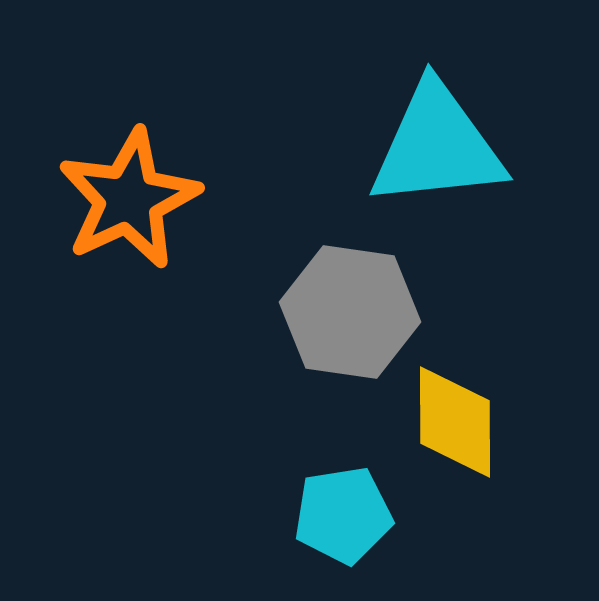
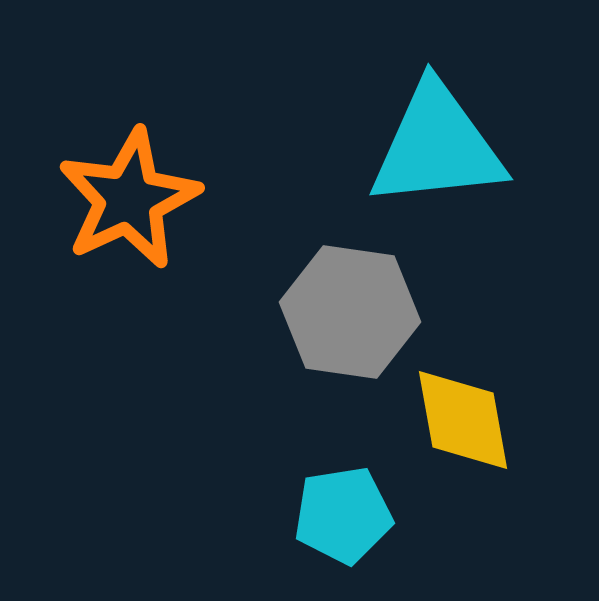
yellow diamond: moved 8 px right, 2 px up; rotated 10 degrees counterclockwise
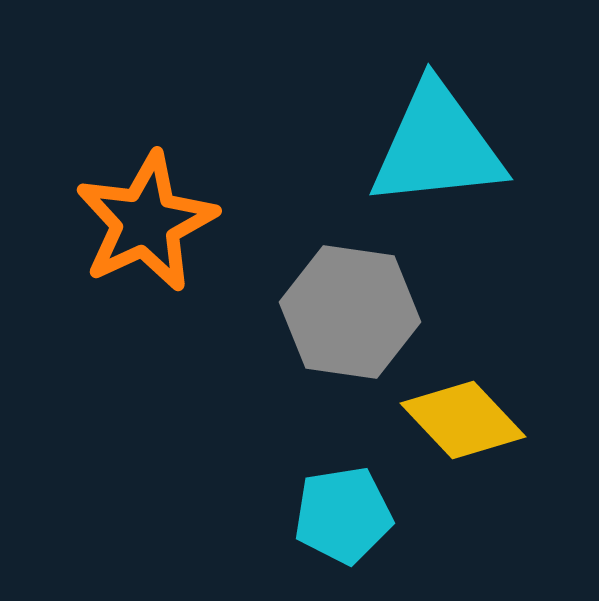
orange star: moved 17 px right, 23 px down
yellow diamond: rotated 33 degrees counterclockwise
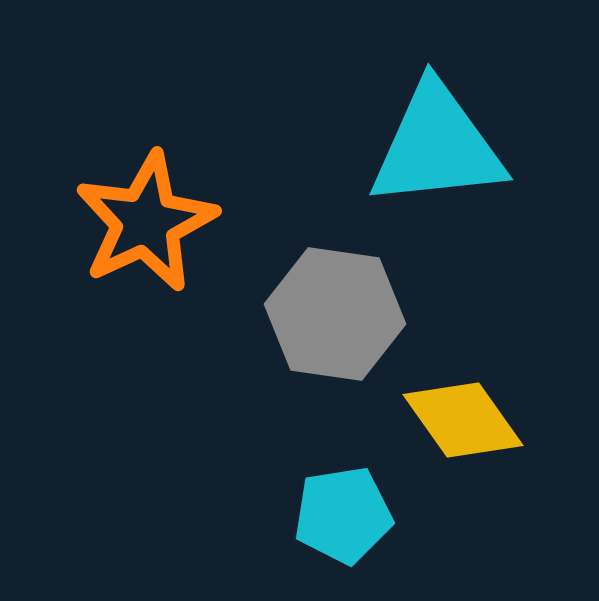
gray hexagon: moved 15 px left, 2 px down
yellow diamond: rotated 8 degrees clockwise
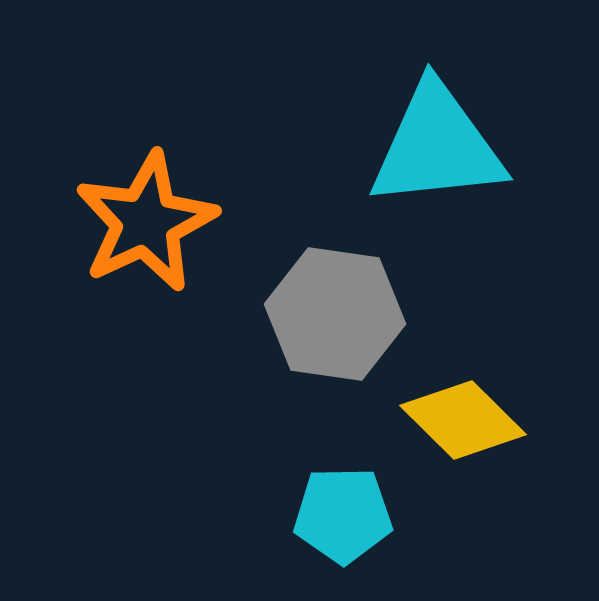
yellow diamond: rotated 10 degrees counterclockwise
cyan pentagon: rotated 8 degrees clockwise
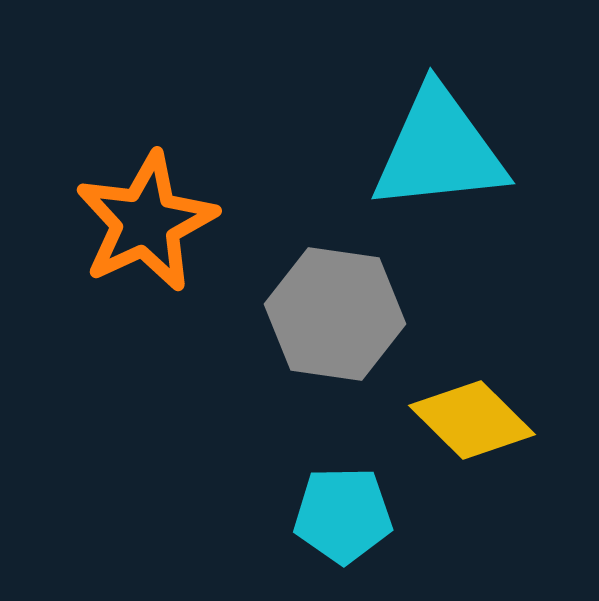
cyan triangle: moved 2 px right, 4 px down
yellow diamond: moved 9 px right
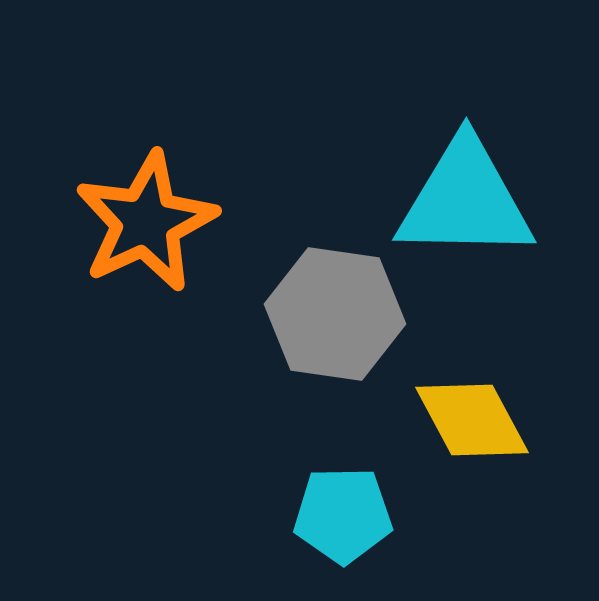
cyan triangle: moved 26 px right, 50 px down; rotated 7 degrees clockwise
yellow diamond: rotated 17 degrees clockwise
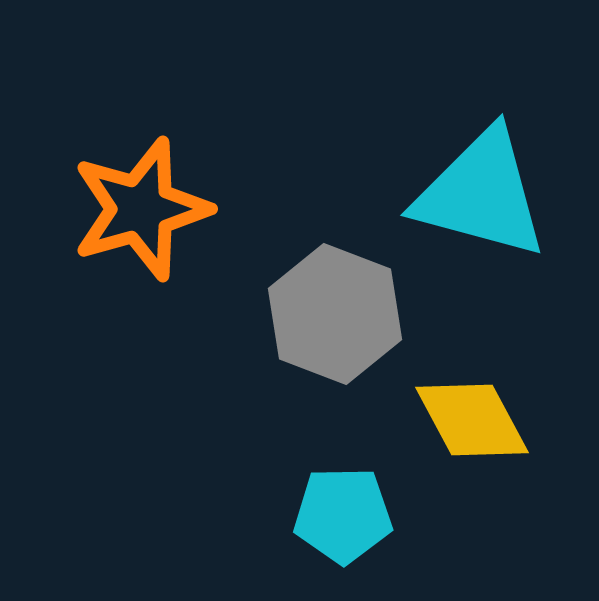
cyan triangle: moved 16 px right, 6 px up; rotated 14 degrees clockwise
orange star: moved 5 px left, 13 px up; rotated 9 degrees clockwise
gray hexagon: rotated 13 degrees clockwise
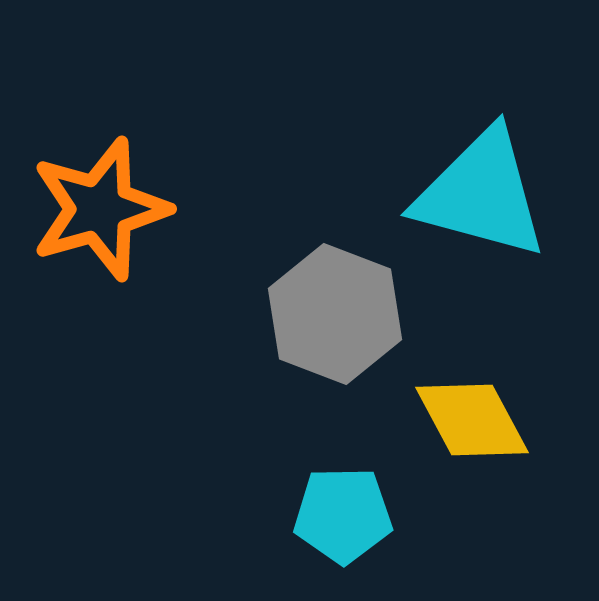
orange star: moved 41 px left
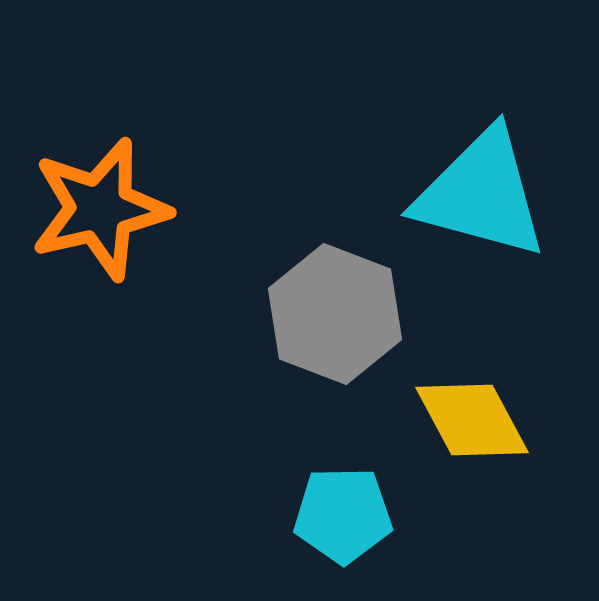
orange star: rotated 3 degrees clockwise
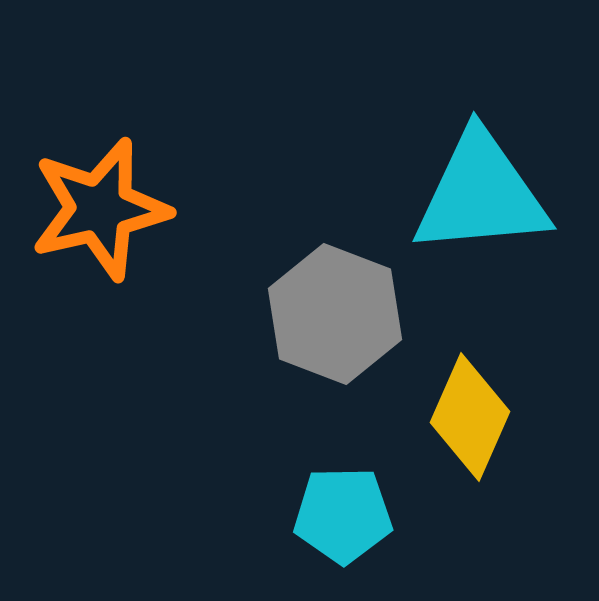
cyan triangle: rotated 20 degrees counterclockwise
yellow diamond: moved 2 px left, 3 px up; rotated 52 degrees clockwise
